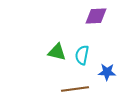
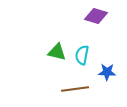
purple diamond: rotated 20 degrees clockwise
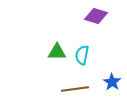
green triangle: rotated 12 degrees counterclockwise
blue star: moved 5 px right, 10 px down; rotated 30 degrees clockwise
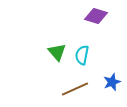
green triangle: rotated 48 degrees clockwise
blue star: rotated 18 degrees clockwise
brown line: rotated 16 degrees counterclockwise
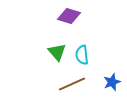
purple diamond: moved 27 px left
cyan semicircle: rotated 18 degrees counterclockwise
brown line: moved 3 px left, 5 px up
